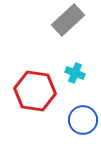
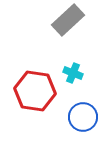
cyan cross: moved 2 px left
blue circle: moved 3 px up
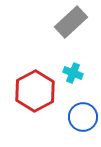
gray rectangle: moved 3 px right, 2 px down
red hexagon: rotated 24 degrees clockwise
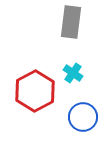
gray rectangle: rotated 40 degrees counterclockwise
cyan cross: rotated 12 degrees clockwise
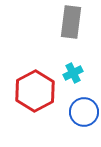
cyan cross: rotated 30 degrees clockwise
blue circle: moved 1 px right, 5 px up
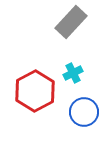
gray rectangle: rotated 36 degrees clockwise
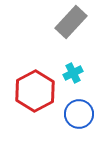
blue circle: moved 5 px left, 2 px down
